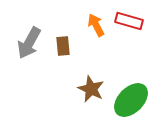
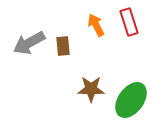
red rectangle: moved 1 px down; rotated 56 degrees clockwise
gray arrow: rotated 32 degrees clockwise
brown star: rotated 24 degrees counterclockwise
green ellipse: rotated 9 degrees counterclockwise
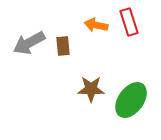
orange arrow: rotated 50 degrees counterclockwise
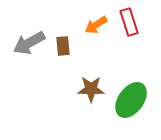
orange arrow: rotated 45 degrees counterclockwise
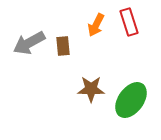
orange arrow: rotated 30 degrees counterclockwise
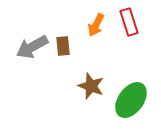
gray arrow: moved 3 px right, 4 px down
brown star: moved 3 px up; rotated 20 degrees clockwise
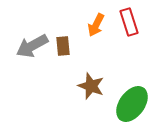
gray arrow: moved 1 px up
green ellipse: moved 1 px right, 4 px down
